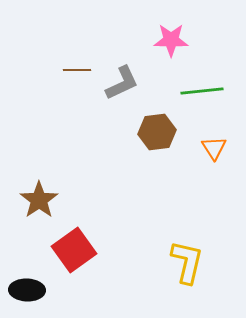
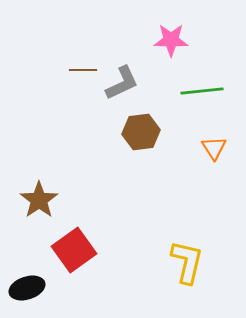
brown line: moved 6 px right
brown hexagon: moved 16 px left
black ellipse: moved 2 px up; rotated 20 degrees counterclockwise
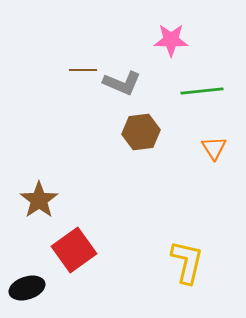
gray L-shape: rotated 48 degrees clockwise
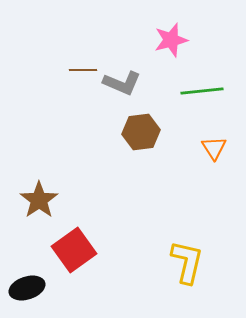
pink star: rotated 16 degrees counterclockwise
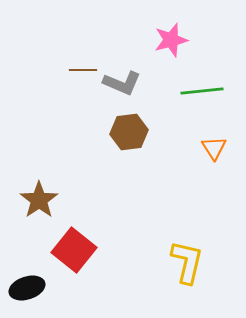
brown hexagon: moved 12 px left
red square: rotated 15 degrees counterclockwise
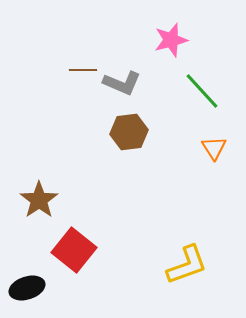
green line: rotated 54 degrees clockwise
yellow L-shape: moved 3 px down; rotated 57 degrees clockwise
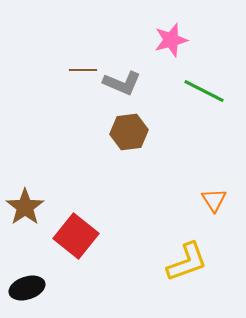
green line: moved 2 px right; rotated 21 degrees counterclockwise
orange triangle: moved 52 px down
brown star: moved 14 px left, 7 px down
red square: moved 2 px right, 14 px up
yellow L-shape: moved 3 px up
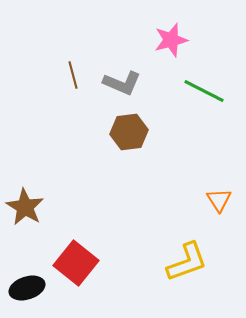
brown line: moved 10 px left, 5 px down; rotated 76 degrees clockwise
orange triangle: moved 5 px right
brown star: rotated 6 degrees counterclockwise
red square: moved 27 px down
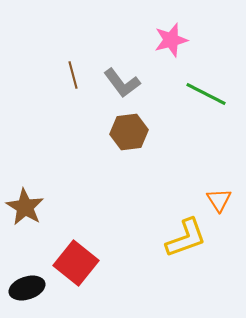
gray L-shape: rotated 30 degrees clockwise
green line: moved 2 px right, 3 px down
yellow L-shape: moved 1 px left, 24 px up
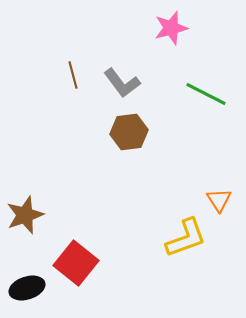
pink star: moved 12 px up
brown star: moved 8 px down; rotated 21 degrees clockwise
